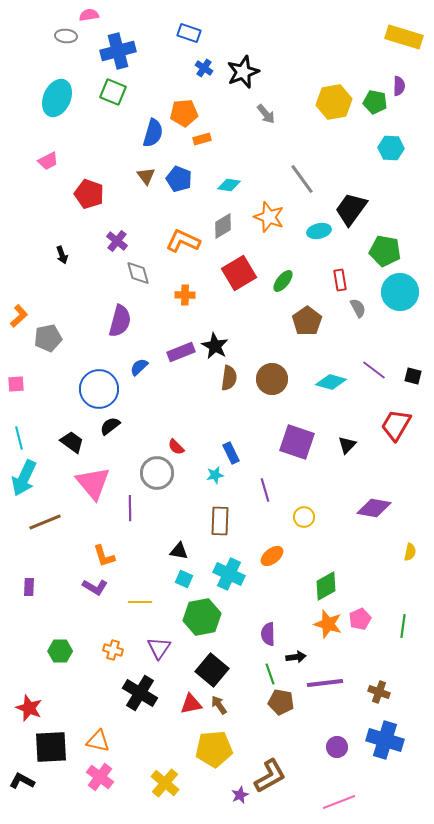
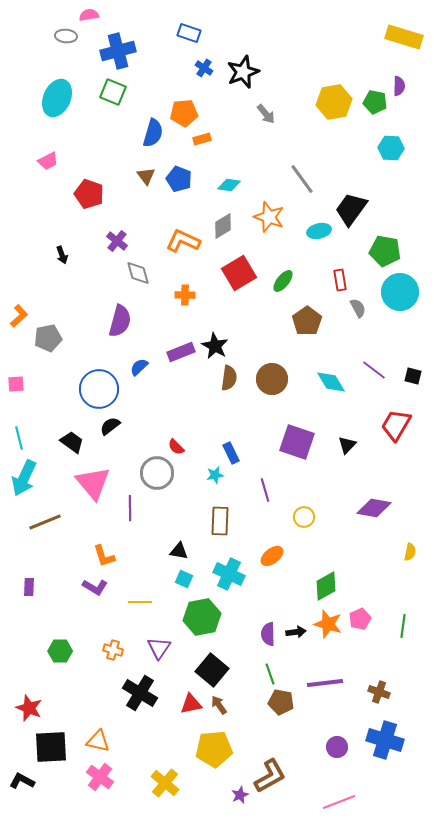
cyan diamond at (331, 382): rotated 44 degrees clockwise
black arrow at (296, 657): moved 25 px up
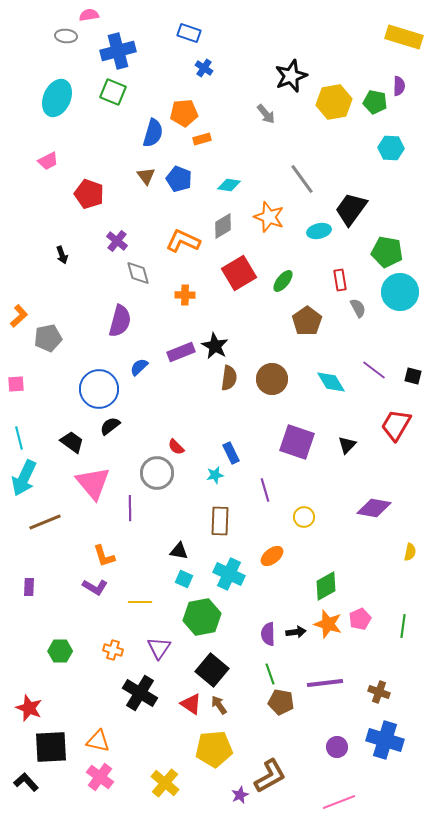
black star at (243, 72): moved 48 px right, 4 px down
green pentagon at (385, 251): moved 2 px right, 1 px down
red triangle at (191, 704): rotated 45 degrees clockwise
black L-shape at (22, 781): moved 4 px right, 1 px down; rotated 20 degrees clockwise
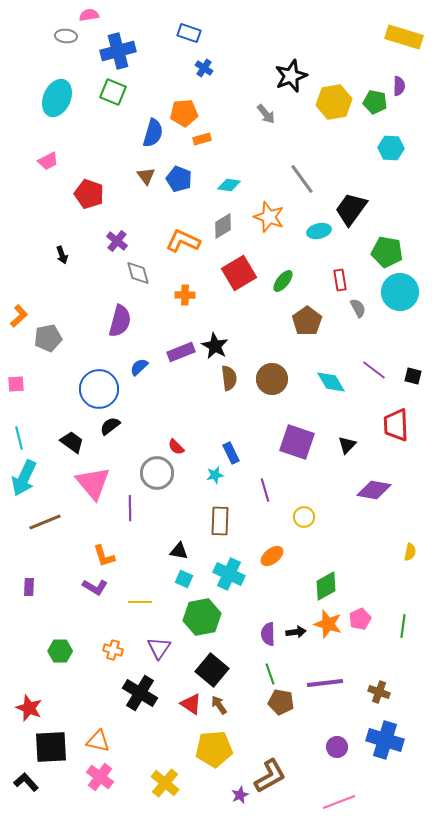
brown semicircle at (229, 378): rotated 15 degrees counterclockwise
red trapezoid at (396, 425): rotated 32 degrees counterclockwise
purple diamond at (374, 508): moved 18 px up
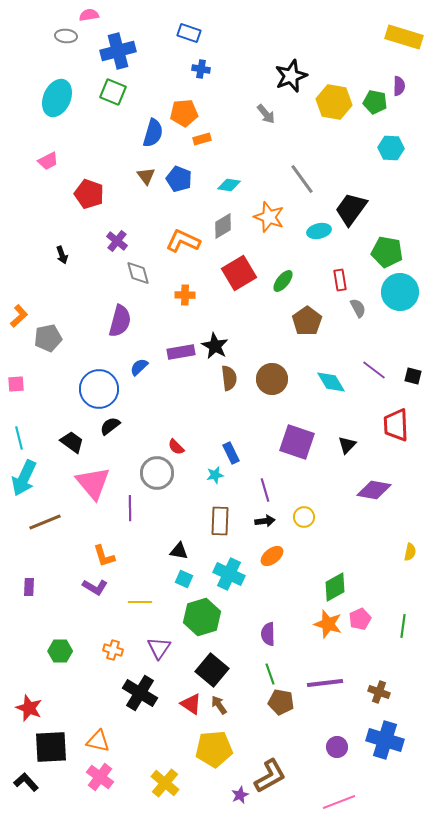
blue cross at (204, 68): moved 3 px left, 1 px down; rotated 24 degrees counterclockwise
yellow hexagon at (334, 102): rotated 20 degrees clockwise
purple rectangle at (181, 352): rotated 12 degrees clockwise
green diamond at (326, 586): moved 9 px right, 1 px down
green hexagon at (202, 617): rotated 6 degrees counterclockwise
black arrow at (296, 632): moved 31 px left, 111 px up
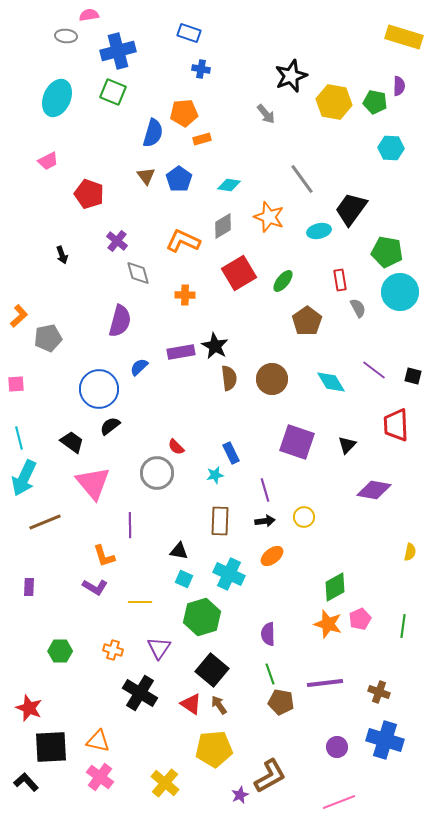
blue pentagon at (179, 179): rotated 15 degrees clockwise
purple line at (130, 508): moved 17 px down
